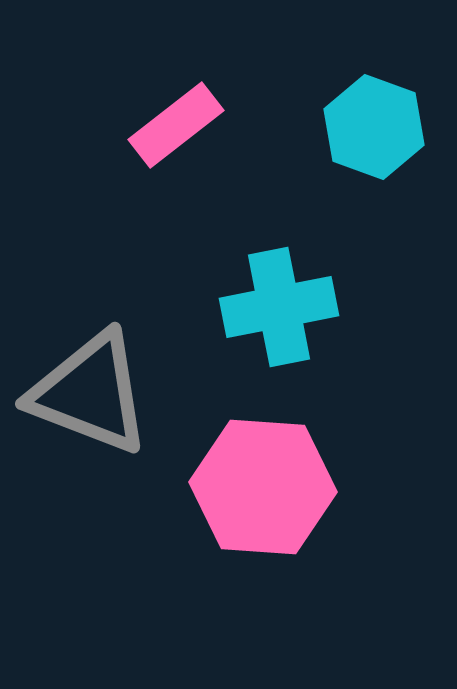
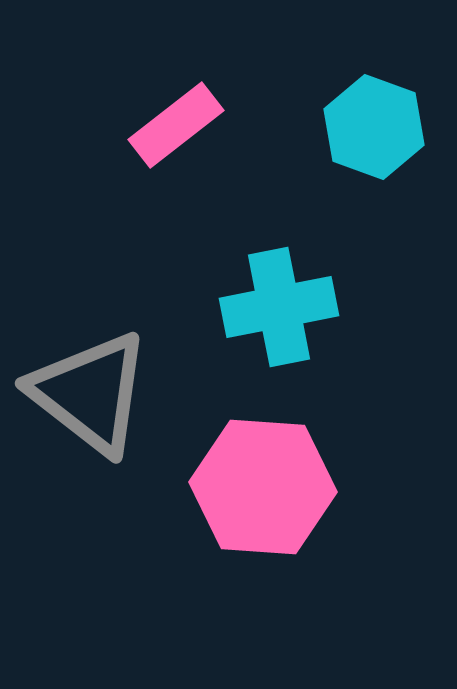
gray triangle: rotated 17 degrees clockwise
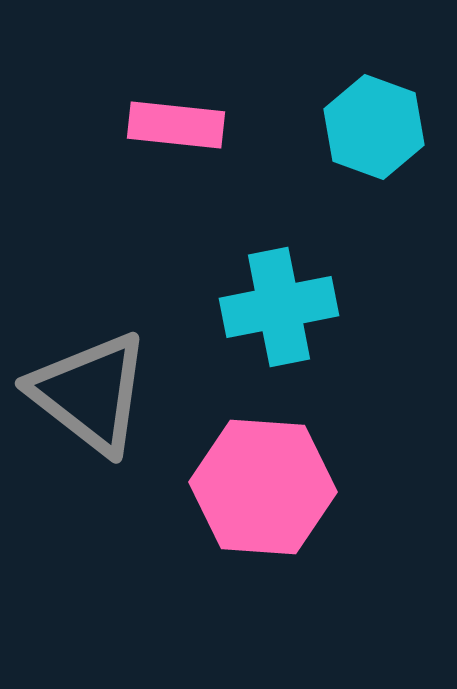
pink rectangle: rotated 44 degrees clockwise
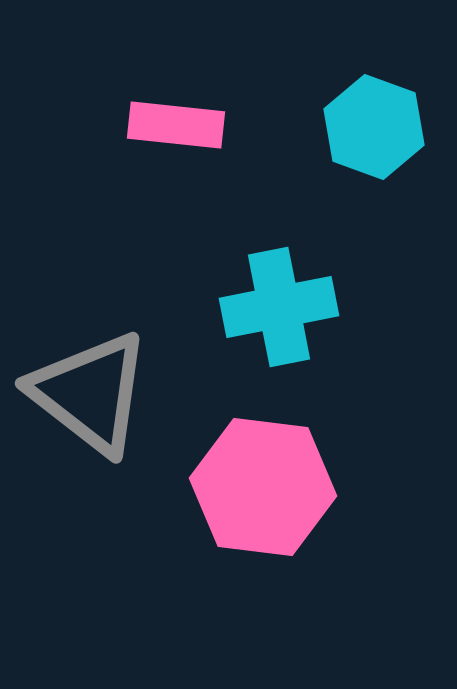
pink hexagon: rotated 3 degrees clockwise
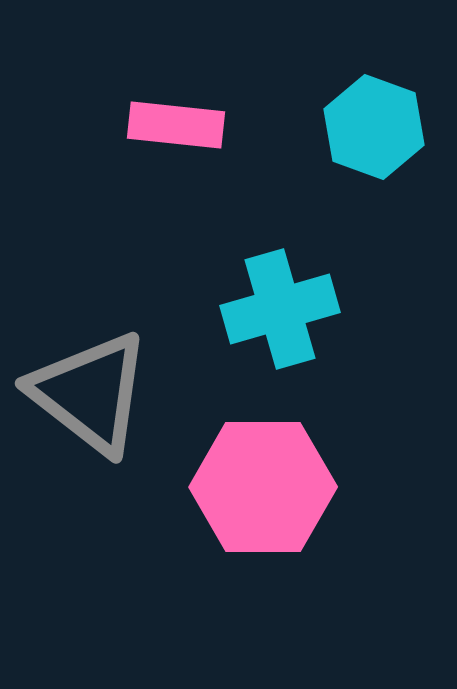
cyan cross: moved 1 px right, 2 px down; rotated 5 degrees counterclockwise
pink hexagon: rotated 7 degrees counterclockwise
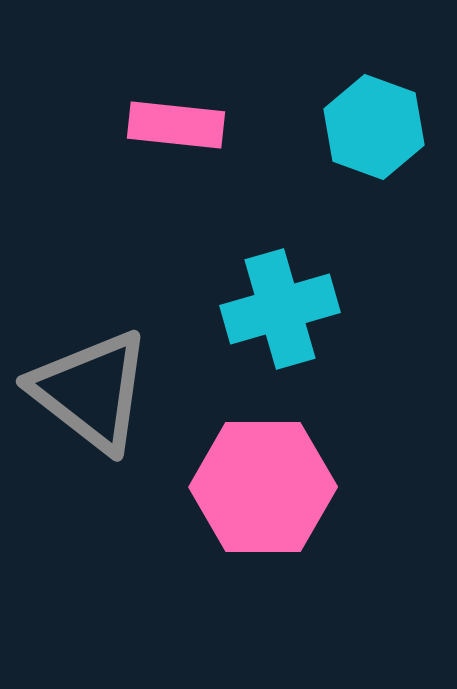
gray triangle: moved 1 px right, 2 px up
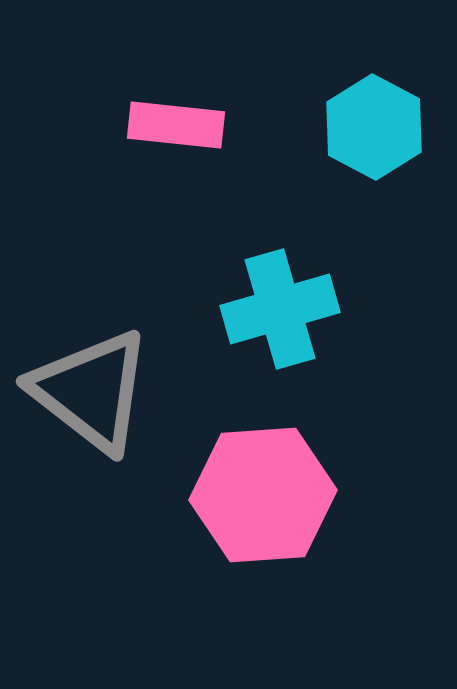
cyan hexagon: rotated 8 degrees clockwise
pink hexagon: moved 8 px down; rotated 4 degrees counterclockwise
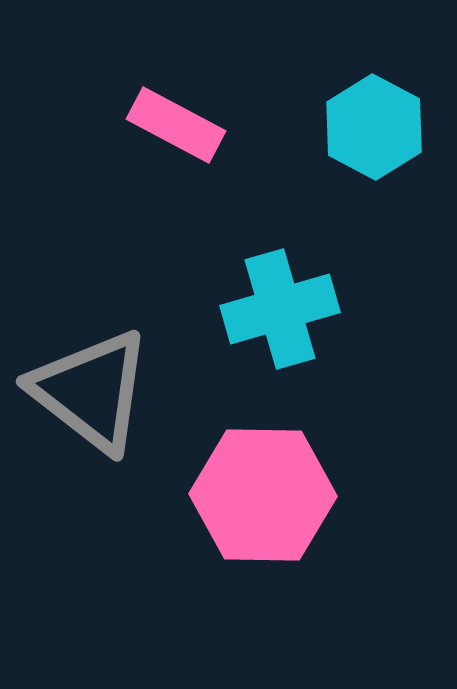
pink rectangle: rotated 22 degrees clockwise
pink hexagon: rotated 5 degrees clockwise
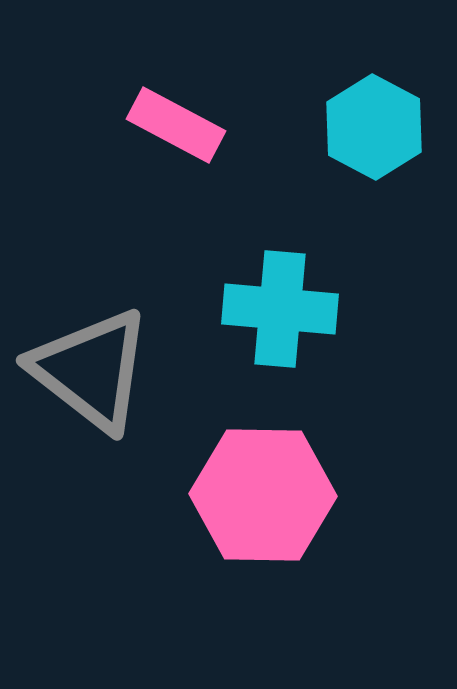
cyan cross: rotated 21 degrees clockwise
gray triangle: moved 21 px up
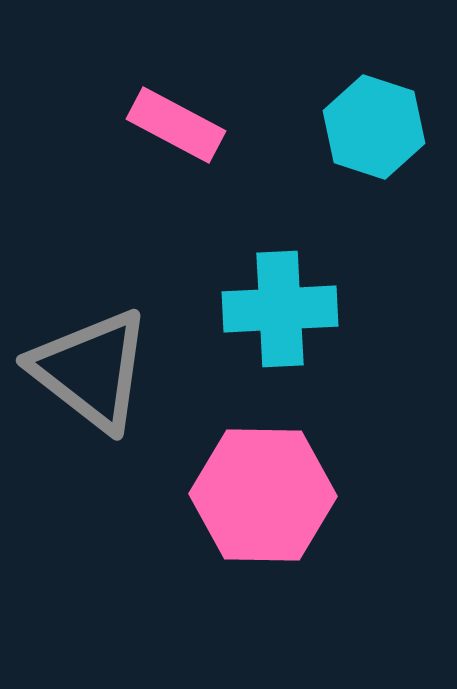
cyan hexagon: rotated 10 degrees counterclockwise
cyan cross: rotated 8 degrees counterclockwise
